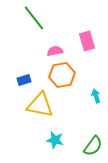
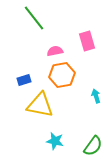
cyan star: moved 1 px down
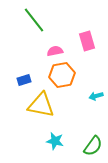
green line: moved 2 px down
cyan arrow: rotated 88 degrees counterclockwise
yellow triangle: moved 1 px right
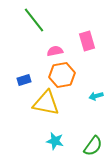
yellow triangle: moved 5 px right, 2 px up
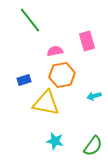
green line: moved 4 px left
cyan arrow: moved 2 px left
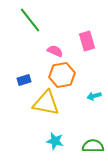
pink semicircle: rotated 35 degrees clockwise
green semicircle: rotated 125 degrees counterclockwise
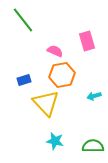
green line: moved 7 px left
yellow triangle: rotated 36 degrees clockwise
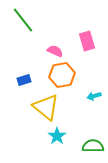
yellow triangle: moved 4 px down; rotated 8 degrees counterclockwise
cyan star: moved 2 px right, 5 px up; rotated 24 degrees clockwise
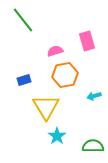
pink semicircle: rotated 42 degrees counterclockwise
orange hexagon: moved 3 px right
yellow triangle: rotated 20 degrees clockwise
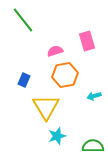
blue rectangle: rotated 48 degrees counterclockwise
cyan star: rotated 18 degrees clockwise
